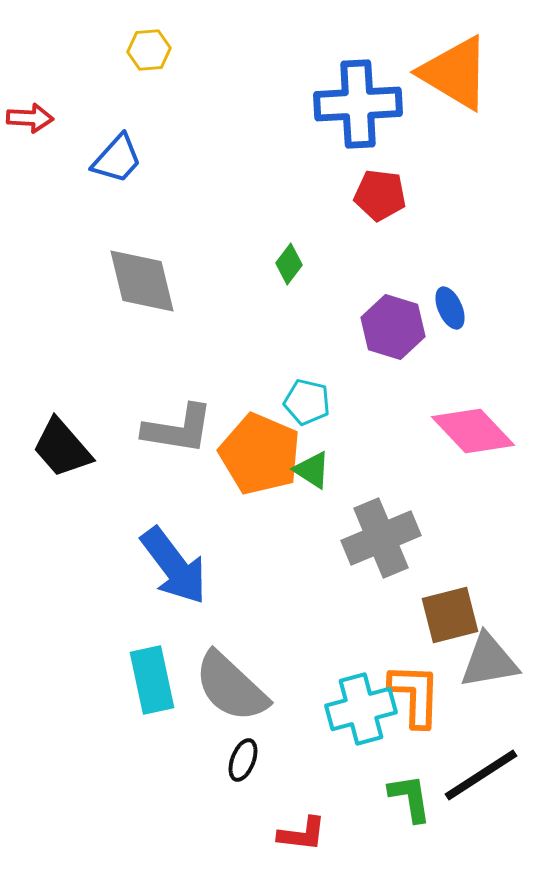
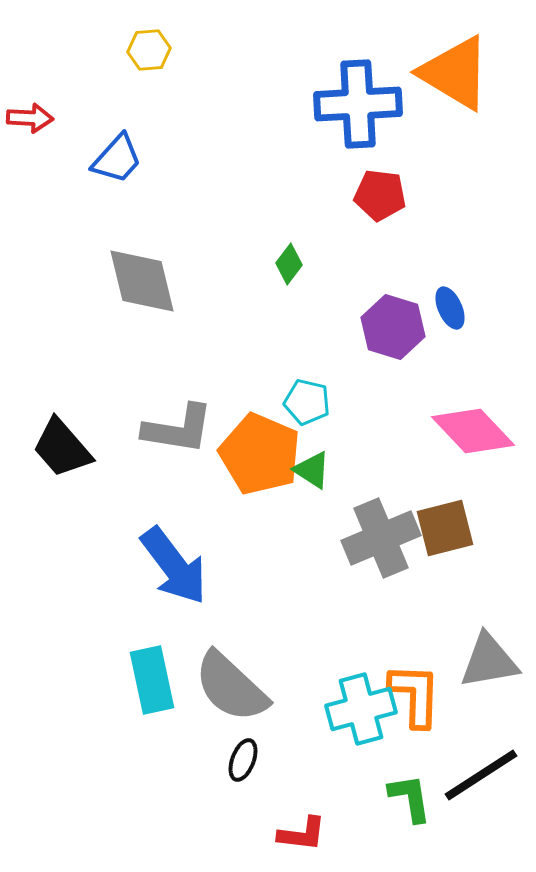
brown square: moved 5 px left, 87 px up
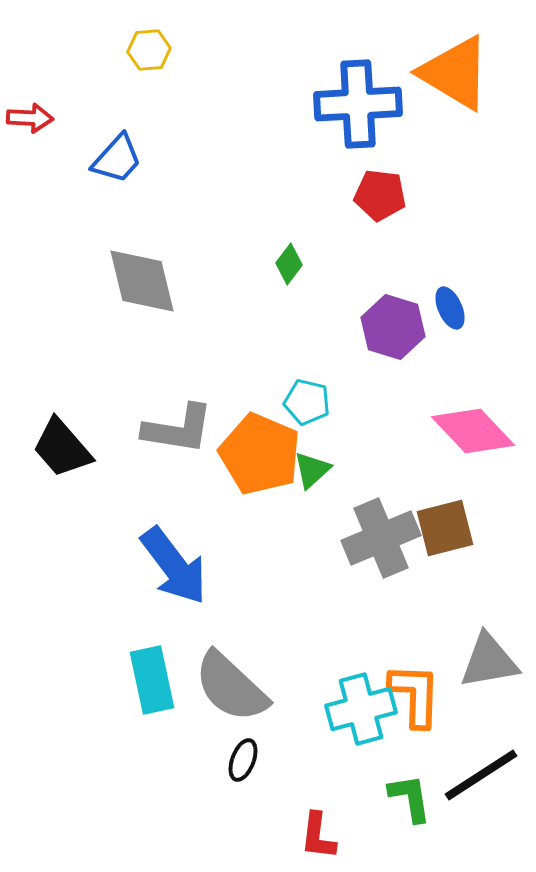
green triangle: rotated 45 degrees clockwise
red L-shape: moved 16 px right, 2 px down; rotated 90 degrees clockwise
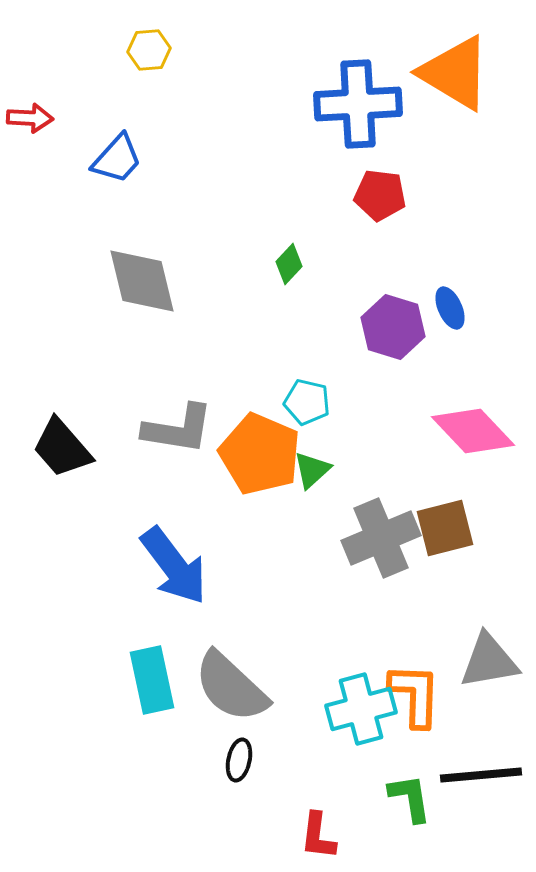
green diamond: rotated 6 degrees clockwise
black ellipse: moved 4 px left; rotated 9 degrees counterclockwise
black line: rotated 28 degrees clockwise
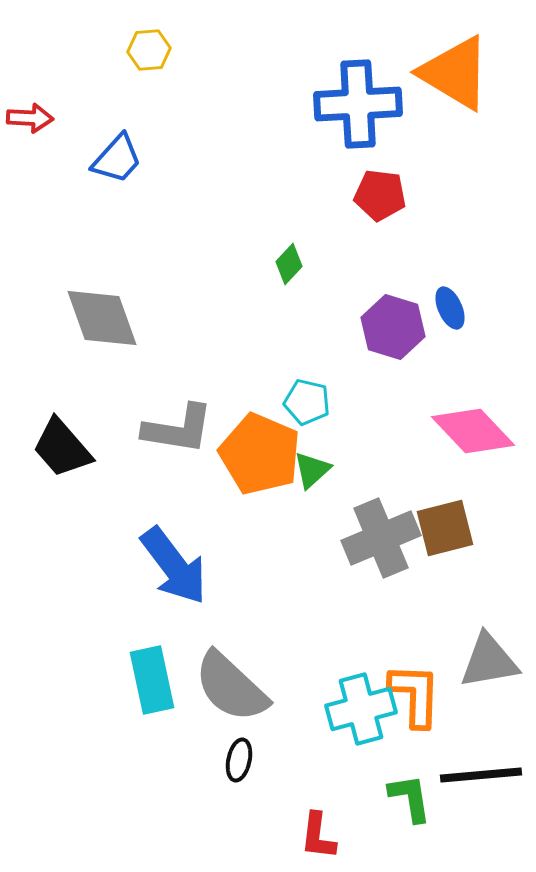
gray diamond: moved 40 px left, 37 px down; rotated 6 degrees counterclockwise
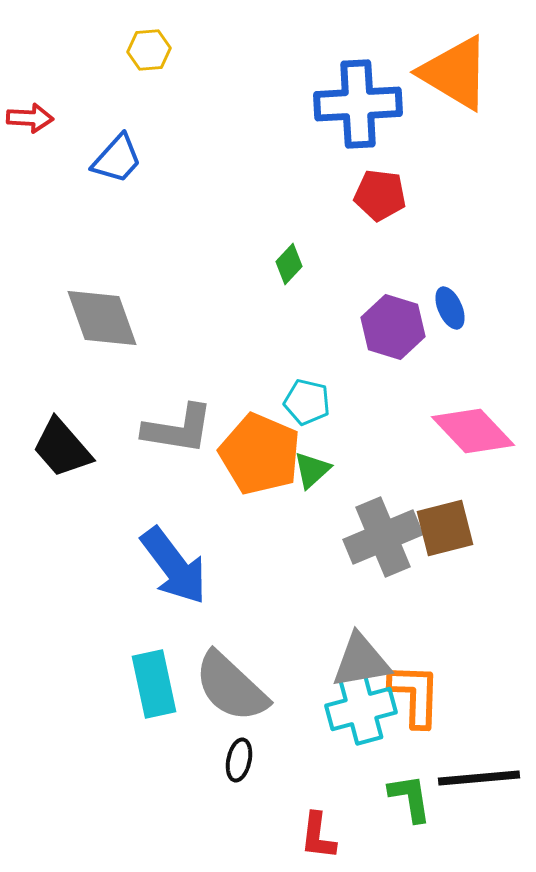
gray cross: moved 2 px right, 1 px up
gray triangle: moved 128 px left
cyan rectangle: moved 2 px right, 4 px down
black line: moved 2 px left, 3 px down
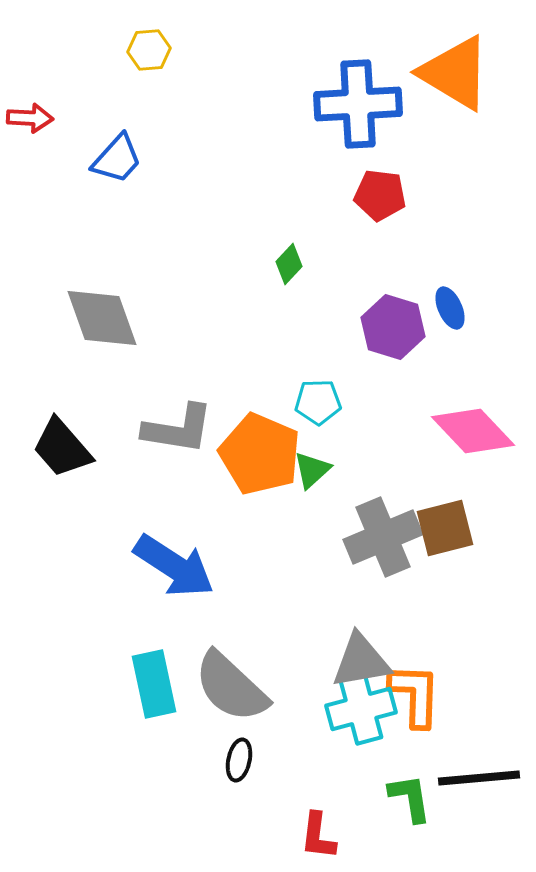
cyan pentagon: moved 11 px right; rotated 15 degrees counterclockwise
blue arrow: rotated 20 degrees counterclockwise
